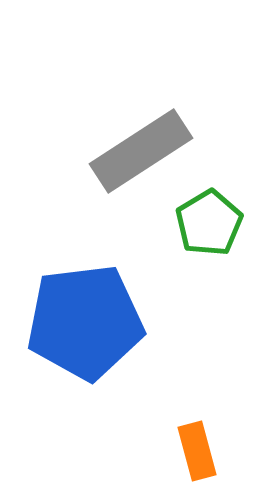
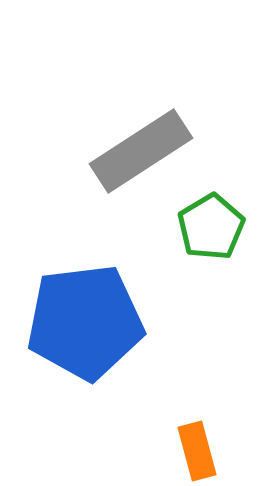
green pentagon: moved 2 px right, 4 px down
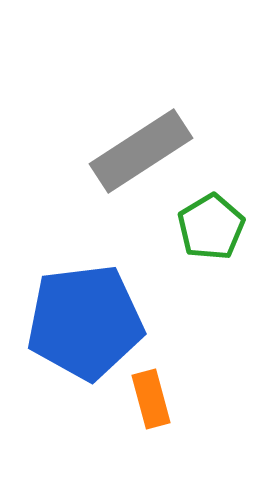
orange rectangle: moved 46 px left, 52 px up
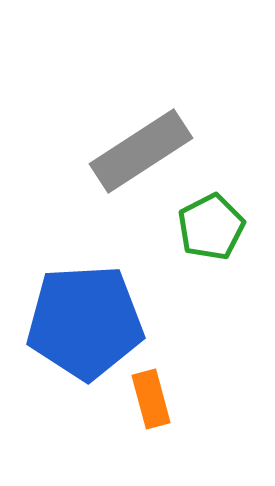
green pentagon: rotated 4 degrees clockwise
blue pentagon: rotated 4 degrees clockwise
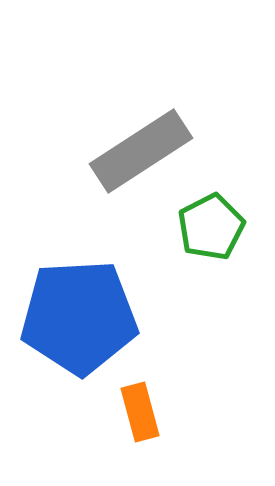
blue pentagon: moved 6 px left, 5 px up
orange rectangle: moved 11 px left, 13 px down
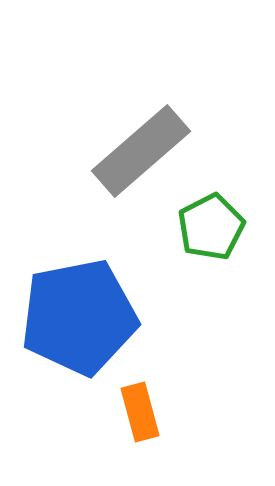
gray rectangle: rotated 8 degrees counterclockwise
blue pentagon: rotated 8 degrees counterclockwise
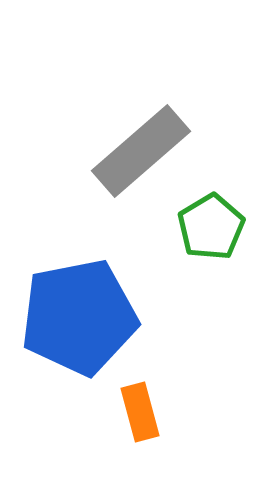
green pentagon: rotated 4 degrees counterclockwise
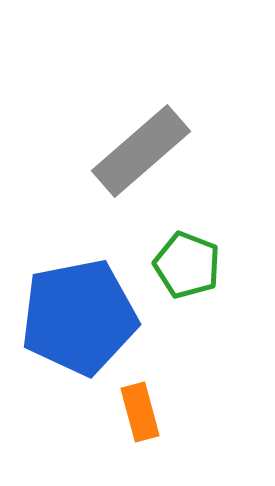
green pentagon: moved 24 px left, 38 px down; rotated 20 degrees counterclockwise
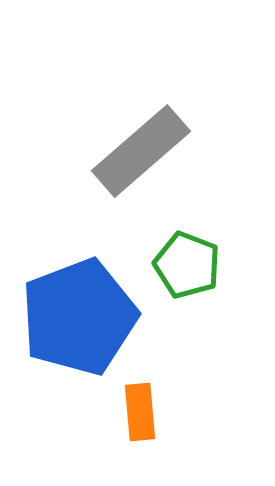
blue pentagon: rotated 10 degrees counterclockwise
orange rectangle: rotated 10 degrees clockwise
